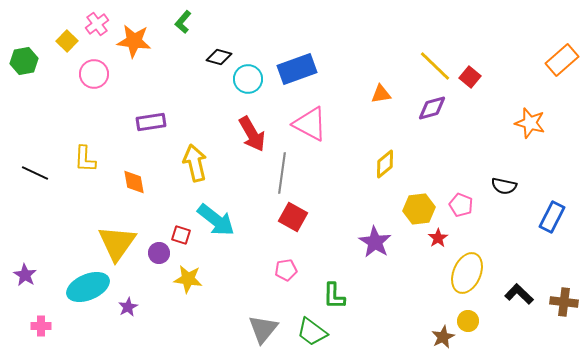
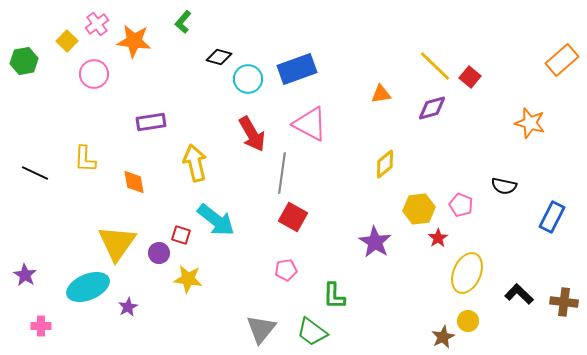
gray triangle at (263, 329): moved 2 px left
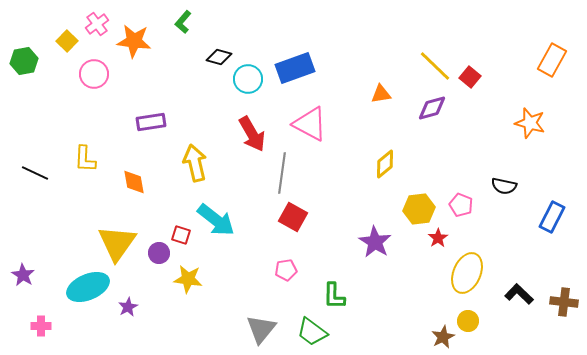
orange rectangle at (562, 60): moved 10 px left; rotated 20 degrees counterclockwise
blue rectangle at (297, 69): moved 2 px left, 1 px up
purple star at (25, 275): moved 2 px left
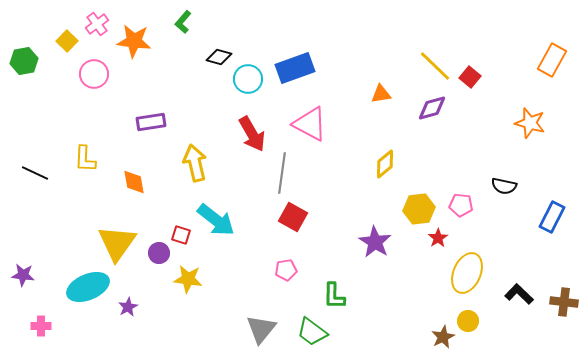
pink pentagon at (461, 205): rotated 15 degrees counterclockwise
purple star at (23, 275): rotated 25 degrees counterclockwise
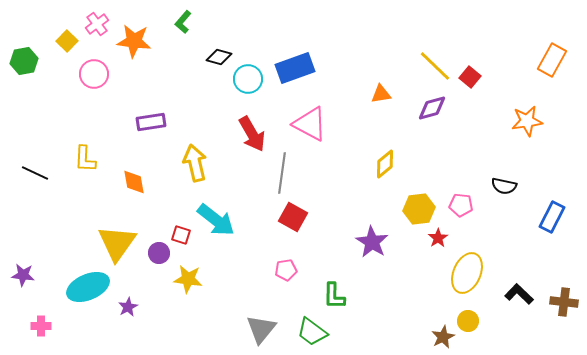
orange star at (530, 123): moved 3 px left, 2 px up; rotated 24 degrees counterclockwise
purple star at (375, 242): moved 3 px left
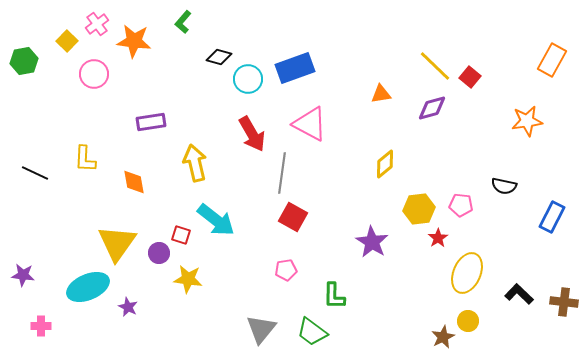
purple star at (128, 307): rotated 18 degrees counterclockwise
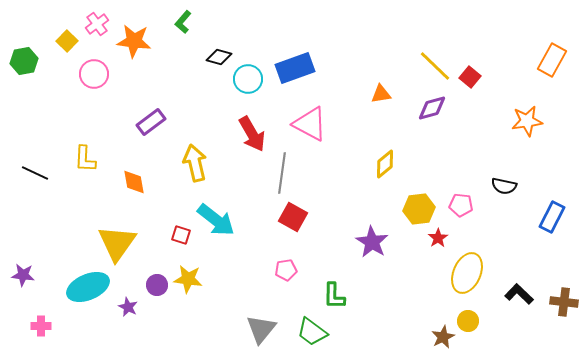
purple rectangle at (151, 122): rotated 28 degrees counterclockwise
purple circle at (159, 253): moved 2 px left, 32 px down
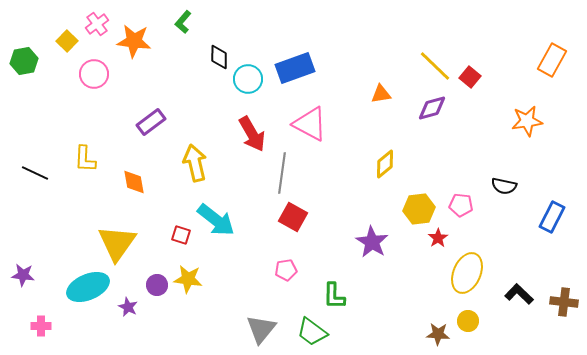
black diamond at (219, 57): rotated 75 degrees clockwise
brown star at (443, 337): moved 5 px left, 3 px up; rotated 30 degrees clockwise
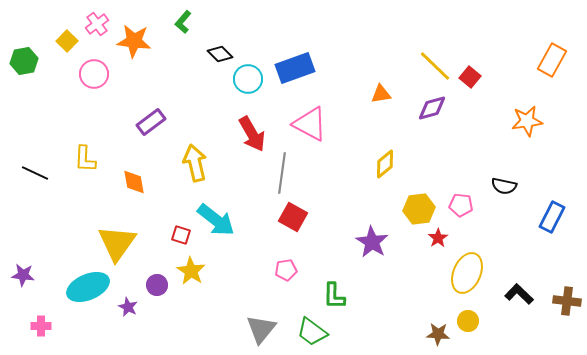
black diamond at (219, 57): moved 1 px right, 3 px up; rotated 45 degrees counterclockwise
yellow star at (188, 279): moved 3 px right, 8 px up; rotated 24 degrees clockwise
brown cross at (564, 302): moved 3 px right, 1 px up
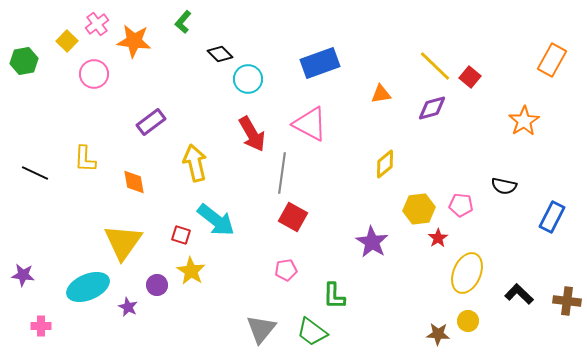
blue rectangle at (295, 68): moved 25 px right, 5 px up
orange star at (527, 121): moved 3 px left; rotated 24 degrees counterclockwise
yellow triangle at (117, 243): moved 6 px right, 1 px up
